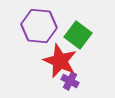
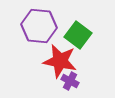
red star: rotated 12 degrees counterclockwise
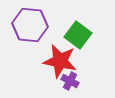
purple hexagon: moved 9 px left, 1 px up
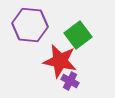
green square: rotated 16 degrees clockwise
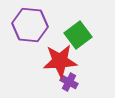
red star: rotated 16 degrees counterclockwise
purple cross: moved 1 px left, 1 px down
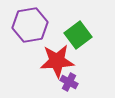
purple hexagon: rotated 16 degrees counterclockwise
red star: moved 3 px left
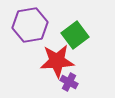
green square: moved 3 px left
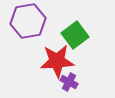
purple hexagon: moved 2 px left, 4 px up
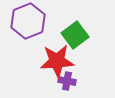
purple hexagon: rotated 12 degrees counterclockwise
purple cross: moved 2 px left, 1 px up; rotated 18 degrees counterclockwise
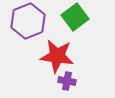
green square: moved 18 px up
red star: moved 5 px up; rotated 12 degrees clockwise
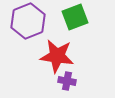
green square: rotated 16 degrees clockwise
